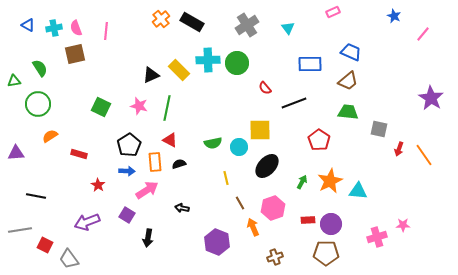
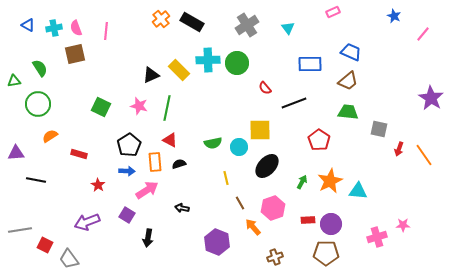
black line at (36, 196): moved 16 px up
orange arrow at (253, 227): rotated 18 degrees counterclockwise
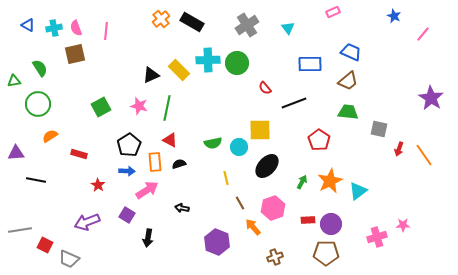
green square at (101, 107): rotated 36 degrees clockwise
cyan triangle at (358, 191): rotated 42 degrees counterclockwise
gray trapezoid at (69, 259): rotated 30 degrees counterclockwise
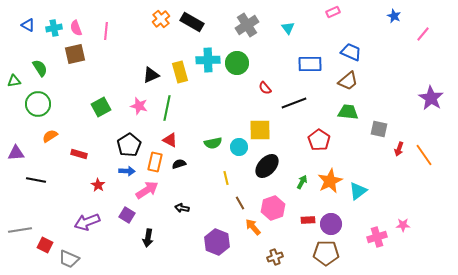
yellow rectangle at (179, 70): moved 1 px right, 2 px down; rotated 30 degrees clockwise
orange rectangle at (155, 162): rotated 18 degrees clockwise
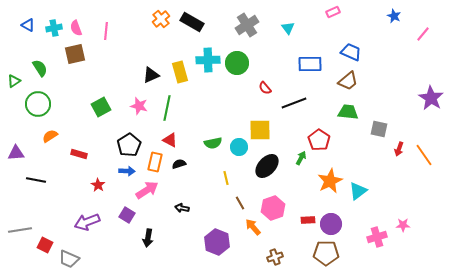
green triangle at (14, 81): rotated 24 degrees counterclockwise
green arrow at (302, 182): moved 1 px left, 24 px up
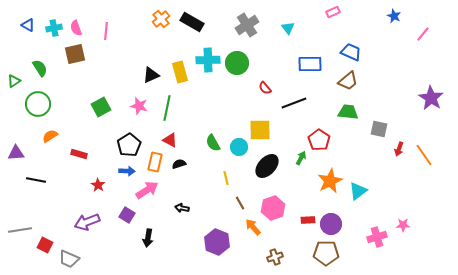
green semicircle at (213, 143): rotated 72 degrees clockwise
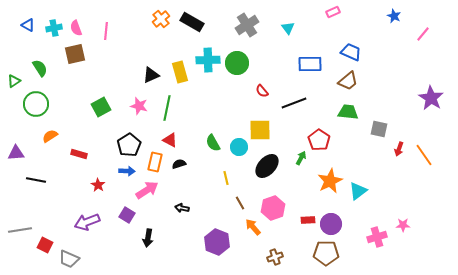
red semicircle at (265, 88): moved 3 px left, 3 px down
green circle at (38, 104): moved 2 px left
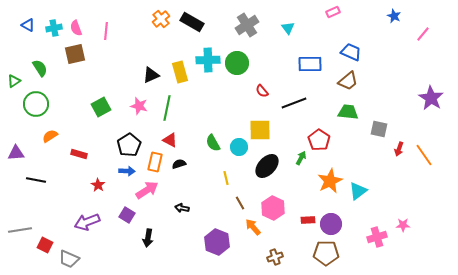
pink hexagon at (273, 208): rotated 15 degrees counterclockwise
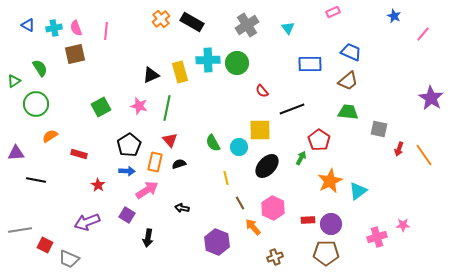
black line at (294, 103): moved 2 px left, 6 px down
red triangle at (170, 140): rotated 21 degrees clockwise
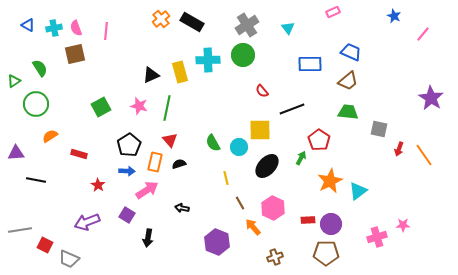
green circle at (237, 63): moved 6 px right, 8 px up
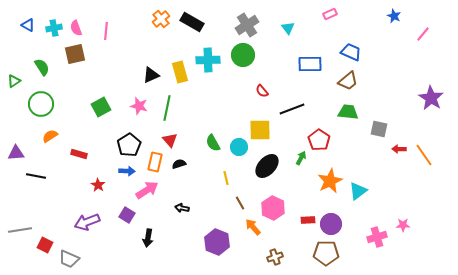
pink rectangle at (333, 12): moved 3 px left, 2 px down
green semicircle at (40, 68): moved 2 px right, 1 px up
green circle at (36, 104): moved 5 px right
red arrow at (399, 149): rotated 72 degrees clockwise
black line at (36, 180): moved 4 px up
